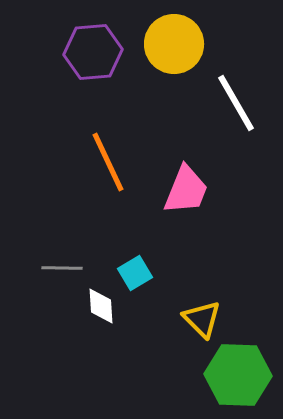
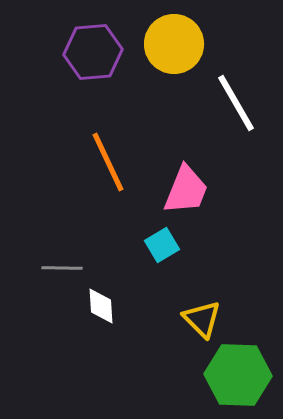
cyan square: moved 27 px right, 28 px up
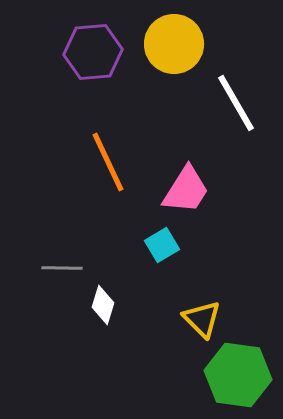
pink trapezoid: rotated 10 degrees clockwise
white diamond: moved 2 px right, 1 px up; rotated 21 degrees clockwise
green hexagon: rotated 6 degrees clockwise
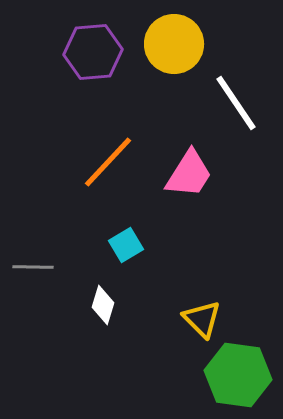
white line: rotated 4 degrees counterclockwise
orange line: rotated 68 degrees clockwise
pink trapezoid: moved 3 px right, 16 px up
cyan square: moved 36 px left
gray line: moved 29 px left, 1 px up
